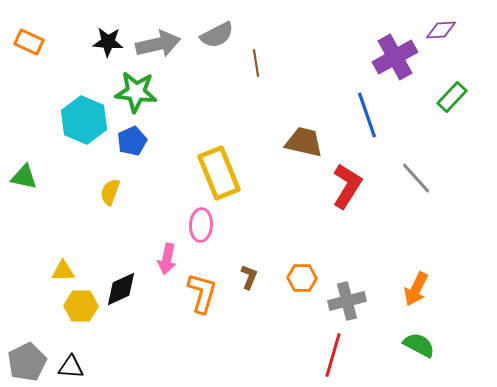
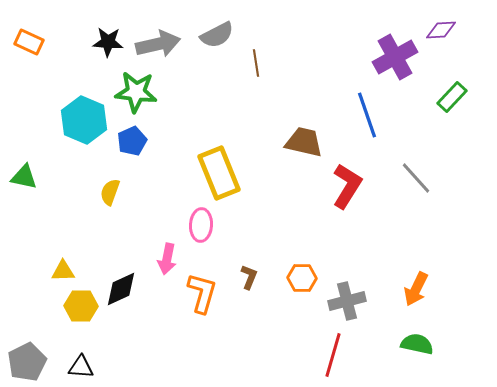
green semicircle: moved 2 px left, 1 px up; rotated 16 degrees counterclockwise
black triangle: moved 10 px right
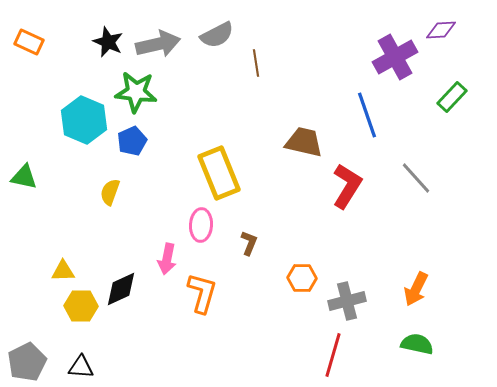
black star: rotated 20 degrees clockwise
brown L-shape: moved 34 px up
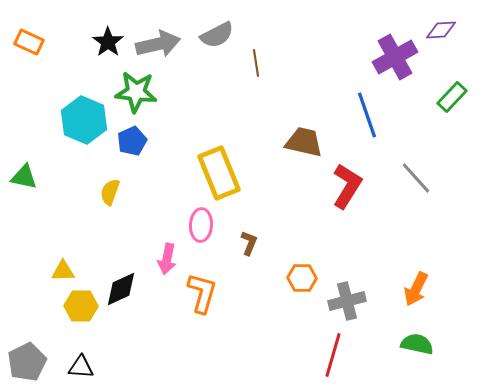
black star: rotated 12 degrees clockwise
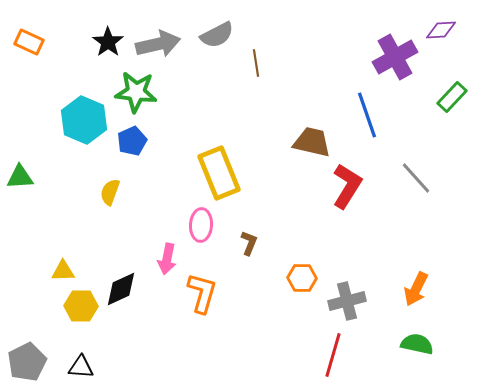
brown trapezoid: moved 8 px right
green triangle: moved 4 px left; rotated 16 degrees counterclockwise
